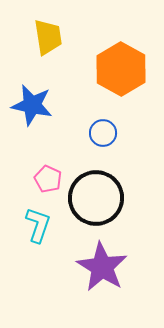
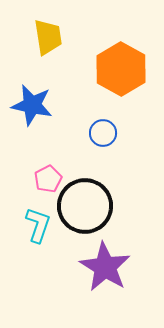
pink pentagon: rotated 20 degrees clockwise
black circle: moved 11 px left, 8 px down
purple star: moved 3 px right
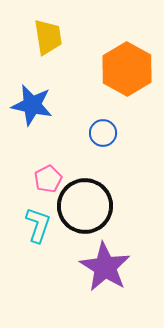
orange hexagon: moved 6 px right
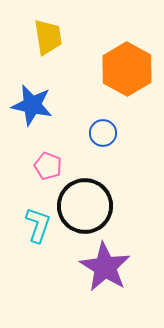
pink pentagon: moved 13 px up; rotated 24 degrees counterclockwise
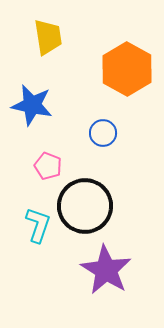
purple star: moved 1 px right, 3 px down
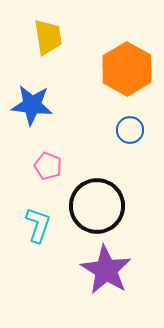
blue star: rotated 6 degrees counterclockwise
blue circle: moved 27 px right, 3 px up
black circle: moved 12 px right
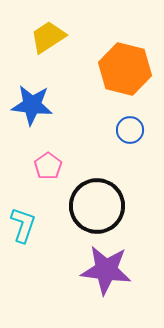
yellow trapezoid: rotated 114 degrees counterclockwise
orange hexagon: moved 2 px left; rotated 15 degrees counterclockwise
pink pentagon: rotated 16 degrees clockwise
cyan L-shape: moved 15 px left
purple star: rotated 24 degrees counterclockwise
